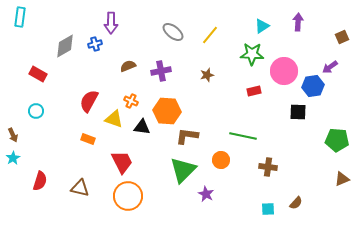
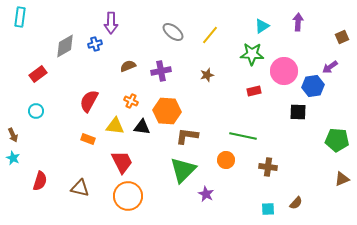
red rectangle at (38, 74): rotated 66 degrees counterclockwise
yellow triangle at (114, 119): moved 1 px right, 7 px down; rotated 12 degrees counterclockwise
cyan star at (13, 158): rotated 16 degrees counterclockwise
orange circle at (221, 160): moved 5 px right
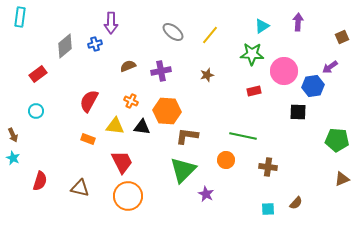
gray diamond at (65, 46): rotated 10 degrees counterclockwise
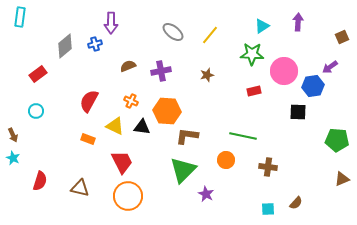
yellow triangle at (115, 126): rotated 18 degrees clockwise
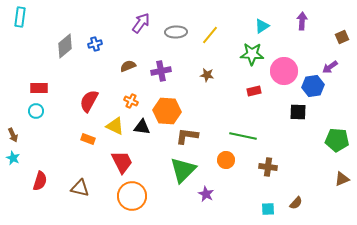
purple arrow at (298, 22): moved 4 px right, 1 px up
purple arrow at (111, 23): moved 30 px right; rotated 145 degrees counterclockwise
gray ellipse at (173, 32): moved 3 px right; rotated 40 degrees counterclockwise
red rectangle at (38, 74): moved 1 px right, 14 px down; rotated 36 degrees clockwise
brown star at (207, 75): rotated 24 degrees clockwise
orange circle at (128, 196): moved 4 px right
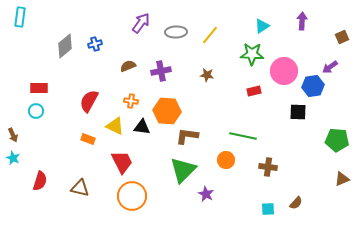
orange cross at (131, 101): rotated 16 degrees counterclockwise
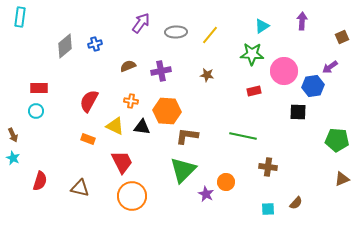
orange circle at (226, 160): moved 22 px down
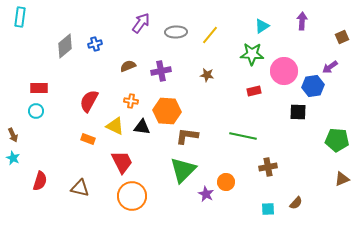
brown cross at (268, 167): rotated 18 degrees counterclockwise
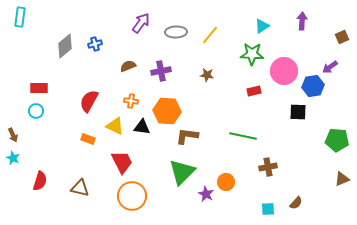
green triangle at (183, 170): moved 1 px left, 2 px down
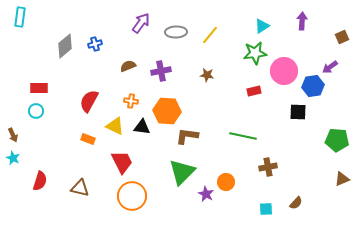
green star at (252, 54): moved 3 px right, 1 px up; rotated 10 degrees counterclockwise
cyan square at (268, 209): moved 2 px left
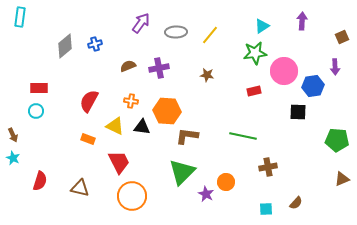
purple arrow at (330, 67): moved 5 px right; rotated 56 degrees counterclockwise
purple cross at (161, 71): moved 2 px left, 3 px up
red trapezoid at (122, 162): moved 3 px left
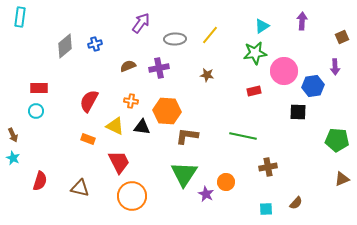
gray ellipse at (176, 32): moved 1 px left, 7 px down
green triangle at (182, 172): moved 2 px right, 2 px down; rotated 12 degrees counterclockwise
